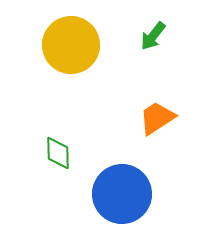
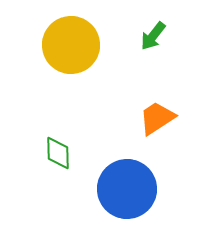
blue circle: moved 5 px right, 5 px up
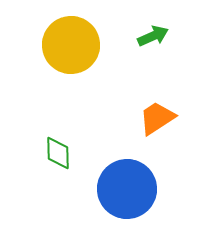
green arrow: rotated 152 degrees counterclockwise
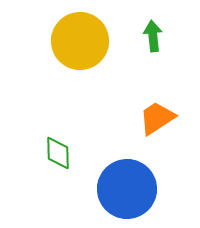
green arrow: rotated 72 degrees counterclockwise
yellow circle: moved 9 px right, 4 px up
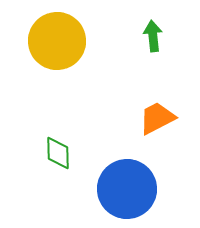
yellow circle: moved 23 px left
orange trapezoid: rotated 6 degrees clockwise
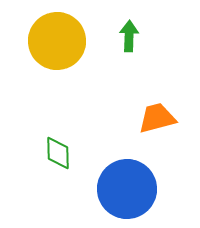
green arrow: moved 24 px left; rotated 8 degrees clockwise
orange trapezoid: rotated 12 degrees clockwise
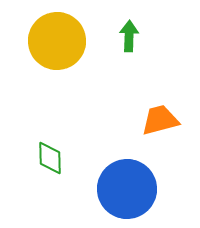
orange trapezoid: moved 3 px right, 2 px down
green diamond: moved 8 px left, 5 px down
